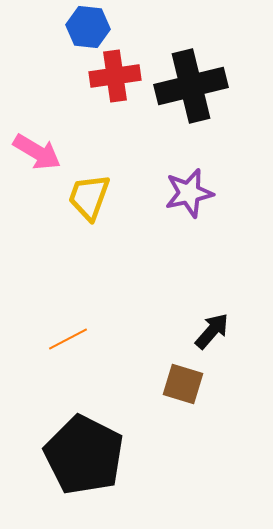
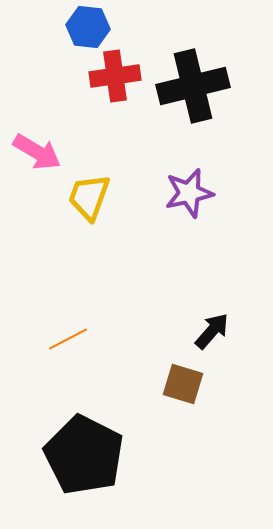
black cross: moved 2 px right
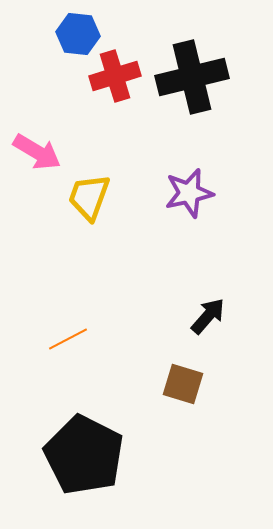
blue hexagon: moved 10 px left, 7 px down
red cross: rotated 9 degrees counterclockwise
black cross: moved 1 px left, 9 px up
black arrow: moved 4 px left, 15 px up
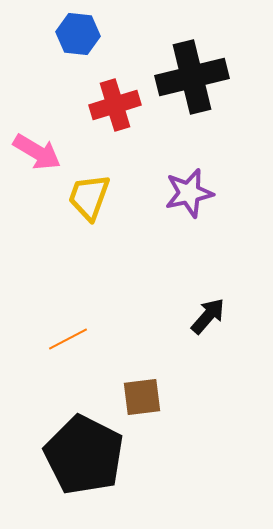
red cross: moved 29 px down
brown square: moved 41 px left, 13 px down; rotated 24 degrees counterclockwise
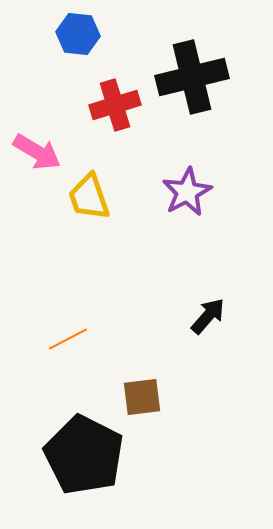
purple star: moved 2 px left, 1 px up; rotated 15 degrees counterclockwise
yellow trapezoid: rotated 39 degrees counterclockwise
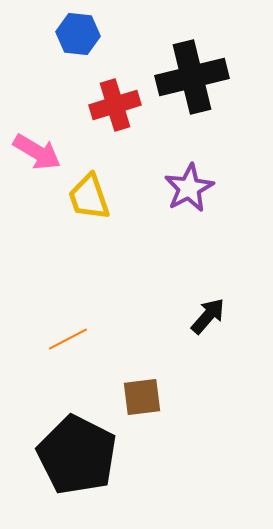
purple star: moved 2 px right, 4 px up
black pentagon: moved 7 px left
